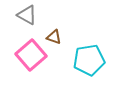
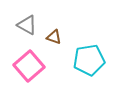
gray triangle: moved 10 px down
pink square: moved 2 px left, 11 px down
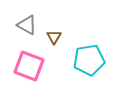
brown triangle: rotated 42 degrees clockwise
pink square: rotated 28 degrees counterclockwise
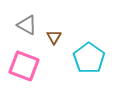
cyan pentagon: moved 2 px up; rotated 28 degrees counterclockwise
pink square: moved 5 px left
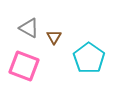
gray triangle: moved 2 px right, 3 px down
